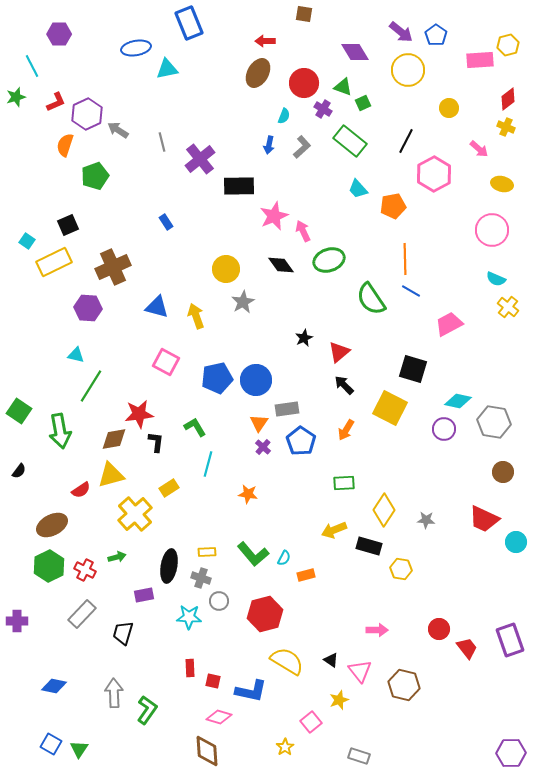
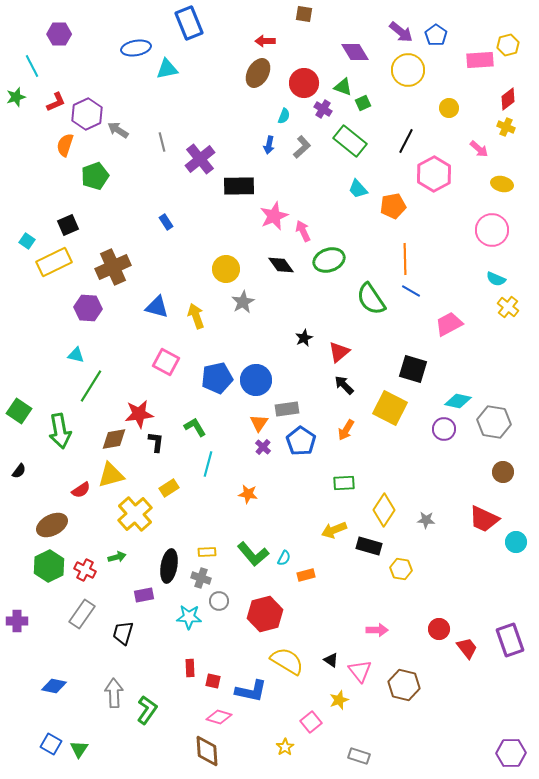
gray rectangle at (82, 614): rotated 8 degrees counterclockwise
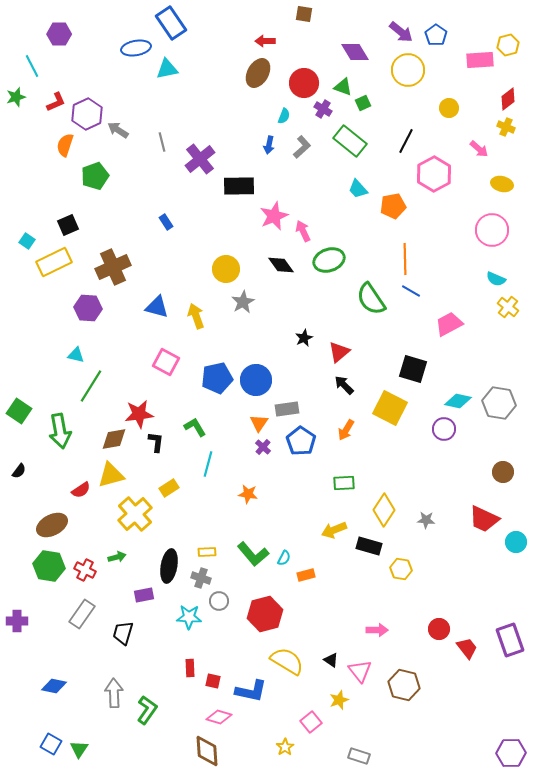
blue rectangle at (189, 23): moved 18 px left; rotated 12 degrees counterclockwise
gray hexagon at (494, 422): moved 5 px right, 19 px up
green hexagon at (49, 566): rotated 24 degrees counterclockwise
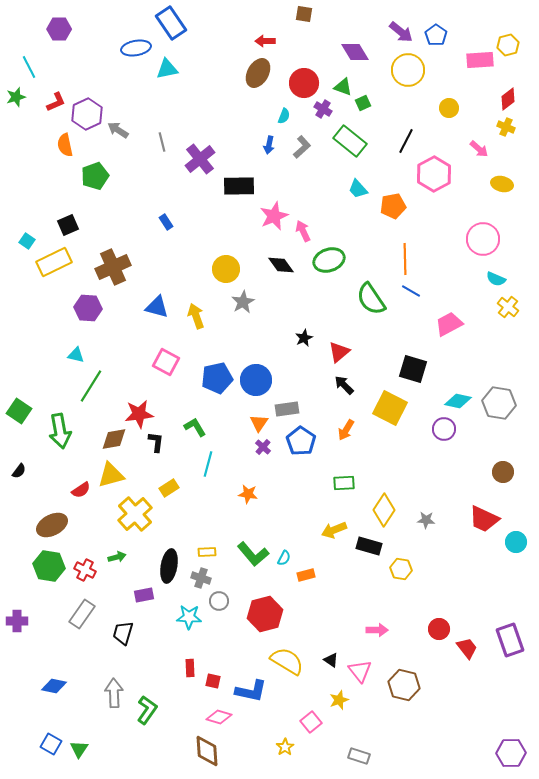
purple hexagon at (59, 34): moved 5 px up
cyan line at (32, 66): moved 3 px left, 1 px down
orange semicircle at (65, 145): rotated 30 degrees counterclockwise
pink circle at (492, 230): moved 9 px left, 9 px down
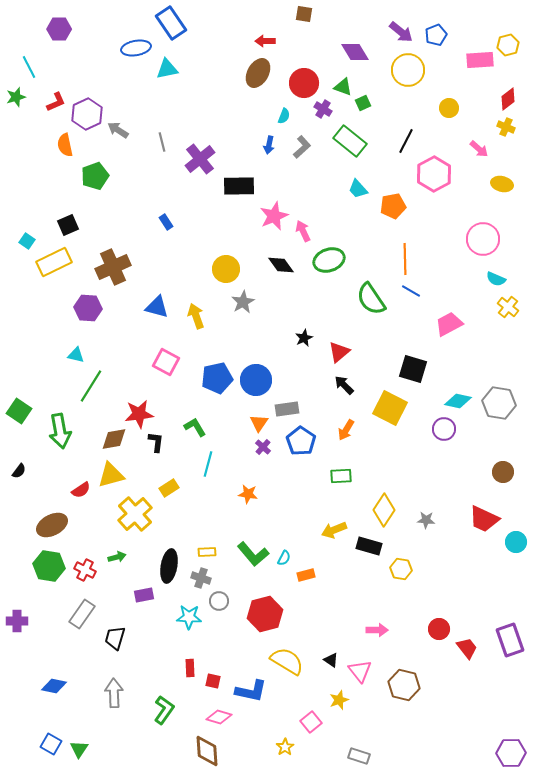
blue pentagon at (436, 35): rotated 15 degrees clockwise
green rectangle at (344, 483): moved 3 px left, 7 px up
black trapezoid at (123, 633): moved 8 px left, 5 px down
green L-shape at (147, 710): moved 17 px right
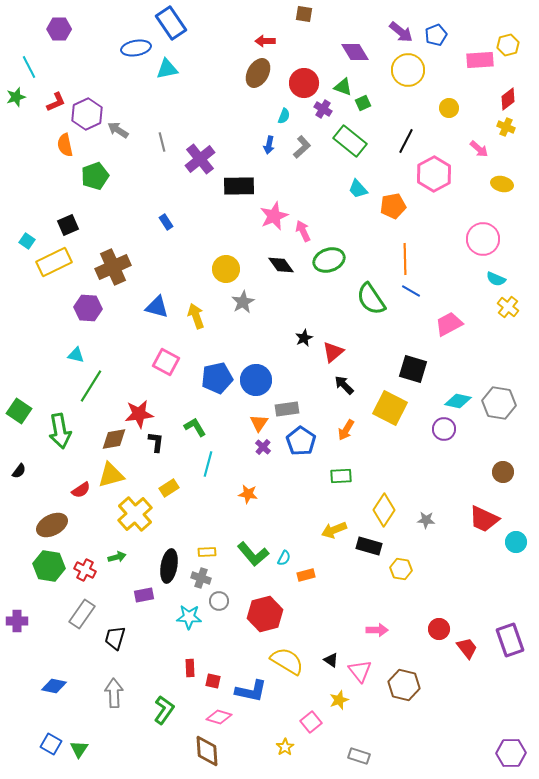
red triangle at (339, 352): moved 6 px left
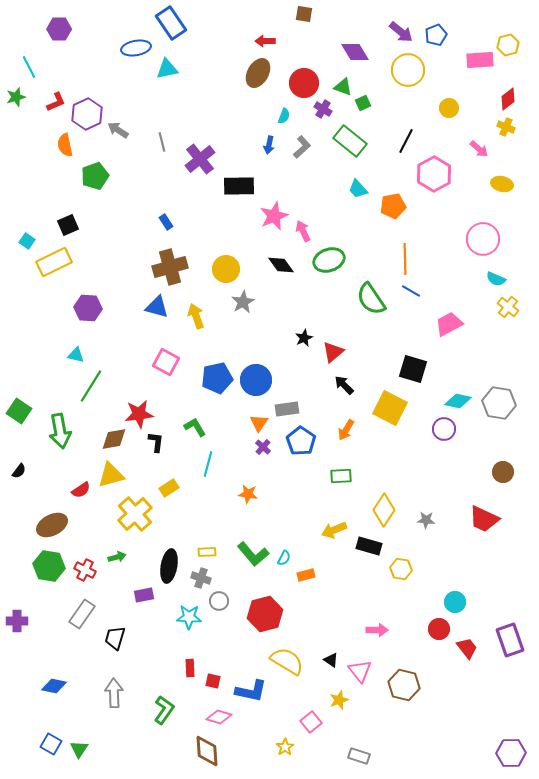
brown cross at (113, 267): moved 57 px right; rotated 8 degrees clockwise
cyan circle at (516, 542): moved 61 px left, 60 px down
